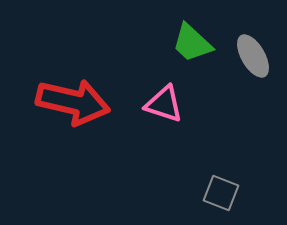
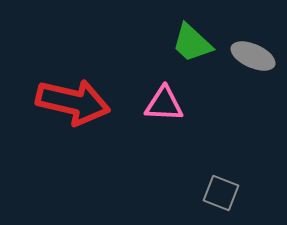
gray ellipse: rotated 36 degrees counterclockwise
pink triangle: rotated 15 degrees counterclockwise
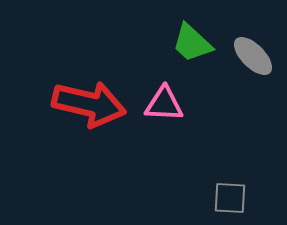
gray ellipse: rotated 21 degrees clockwise
red arrow: moved 16 px right, 2 px down
gray square: moved 9 px right, 5 px down; rotated 18 degrees counterclockwise
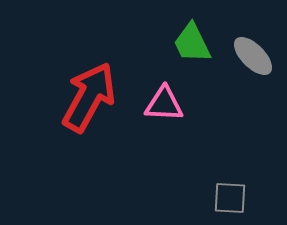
green trapezoid: rotated 21 degrees clockwise
red arrow: moved 7 px up; rotated 74 degrees counterclockwise
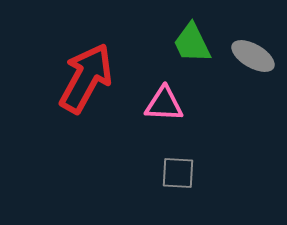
gray ellipse: rotated 15 degrees counterclockwise
red arrow: moved 3 px left, 19 px up
gray square: moved 52 px left, 25 px up
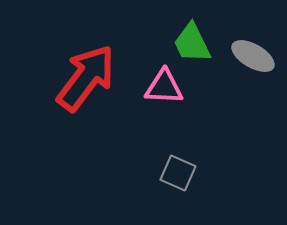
red arrow: rotated 8 degrees clockwise
pink triangle: moved 17 px up
gray square: rotated 21 degrees clockwise
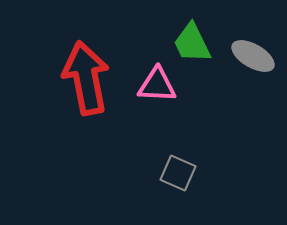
red arrow: rotated 48 degrees counterclockwise
pink triangle: moved 7 px left, 2 px up
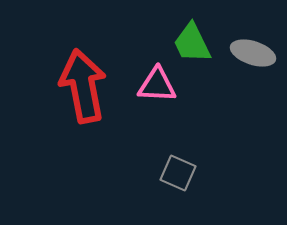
gray ellipse: moved 3 px up; rotated 12 degrees counterclockwise
red arrow: moved 3 px left, 8 px down
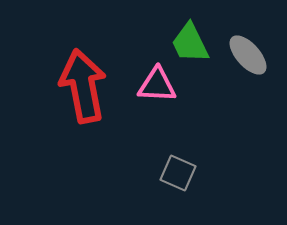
green trapezoid: moved 2 px left
gray ellipse: moved 5 px left, 2 px down; rotated 30 degrees clockwise
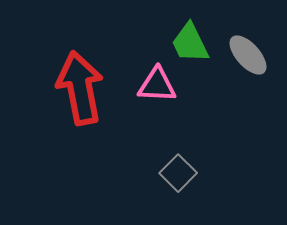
red arrow: moved 3 px left, 2 px down
gray square: rotated 21 degrees clockwise
